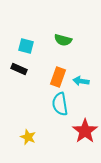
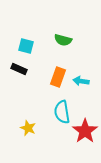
cyan semicircle: moved 2 px right, 8 px down
yellow star: moved 9 px up
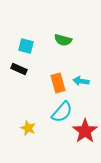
orange rectangle: moved 6 px down; rotated 36 degrees counterclockwise
cyan semicircle: rotated 130 degrees counterclockwise
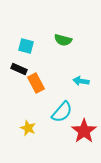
orange rectangle: moved 22 px left; rotated 12 degrees counterclockwise
red star: moved 1 px left
